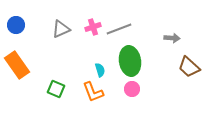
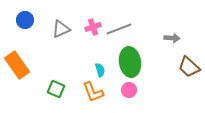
blue circle: moved 9 px right, 5 px up
green ellipse: moved 1 px down
pink circle: moved 3 px left, 1 px down
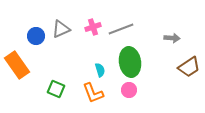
blue circle: moved 11 px right, 16 px down
gray line: moved 2 px right
brown trapezoid: rotated 75 degrees counterclockwise
orange L-shape: moved 1 px down
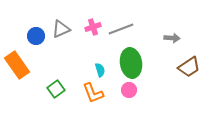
green ellipse: moved 1 px right, 1 px down
green square: rotated 30 degrees clockwise
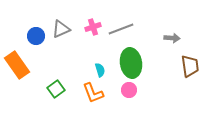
brown trapezoid: moved 1 px right, 1 px up; rotated 65 degrees counterclockwise
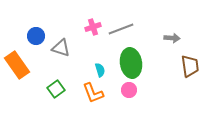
gray triangle: moved 19 px down; rotated 42 degrees clockwise
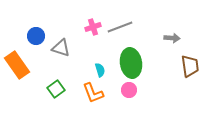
gray line: moved 1 px left, 2 px up
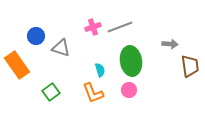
gray arrow: moved 2 px left, 6 px down
green ellipse: moved 2 px up
green square: moved 5 px left, 3 px down
